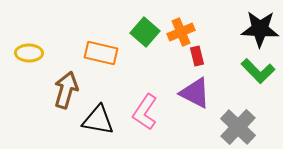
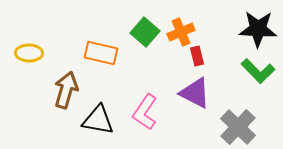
black star: moved 2 px left
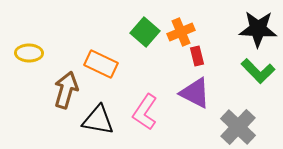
orange rectangle: moved 11 px down; rotated 12 degrees clockwise
